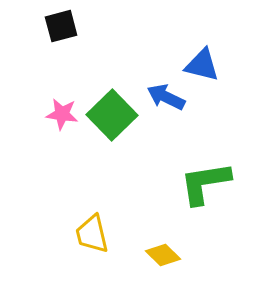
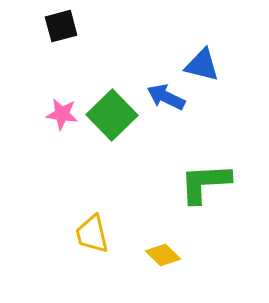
green L-shape: rotated 6 degrees clockwise
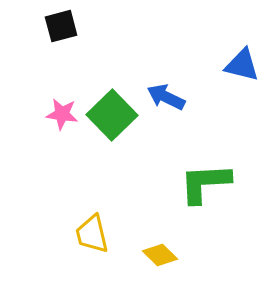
blue triangle: moved 40 px right
yellow diamond: moved 3 px left
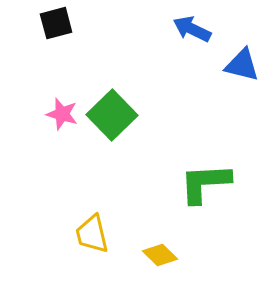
black square: moved 5 px left, 3 px up
blue arrow: moved 26 px right, 68 px up
pink star: rotated 8 degrees clockwise
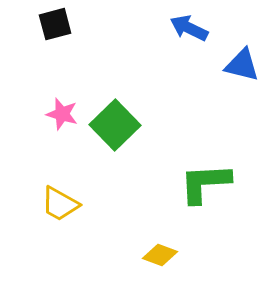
black square: moved 1 px left, 1 px down
blue arrow: moved 3 px left, 1 px up
green square: moved 3 px right, 10 px down
yellow trapezoid: moved 32 px left, 30 px up; rotated 48 degrees counterclockwise
yellow diamond: rotated 24 degrees counterclockwise
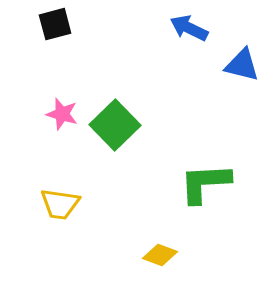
yellow trapezoid: rotated 21 degrees counterclockwise
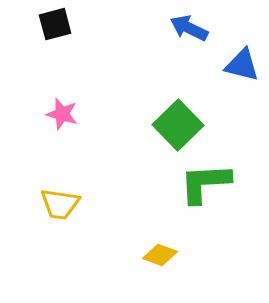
green square: moved 63 px right
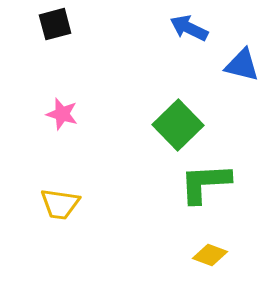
yellow diamond: moved 50 px right
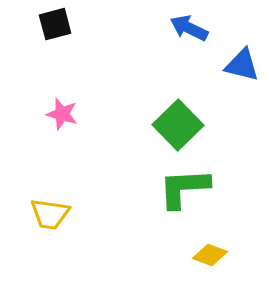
green L-shape: moved 21 px left, 5 px down
yellow trapezoid: moved 10 px left, 10 px down
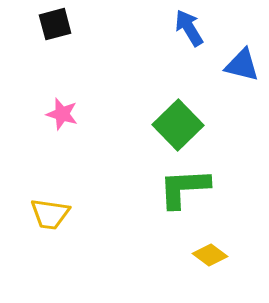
blue arrow: rotated 33 degrees clockwise
yellow diamond: rotated 16 degrees clockwise
